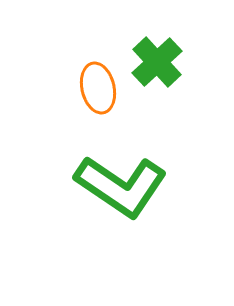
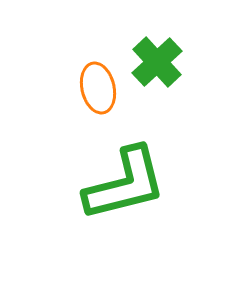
green L-shape: moved 4 px right, 2 px up; rotated 48 degrees counterclockwise
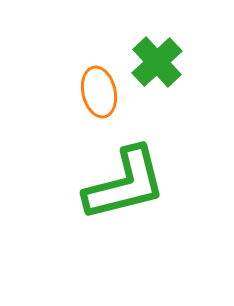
orange ellipse: moved 1 px right, 4 px down
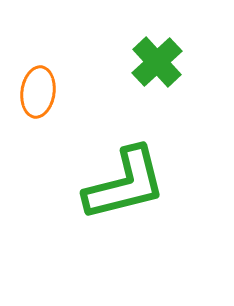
orange ellipse: moved 61 px left; rotated 21 degrees clockwise
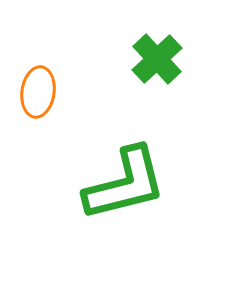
green cross: moved 3 px up
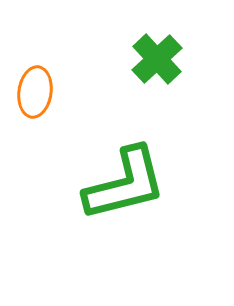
orange ellipse: moved 3 px left
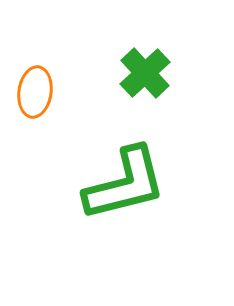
green cross: moved 12 px left, 14 px down
